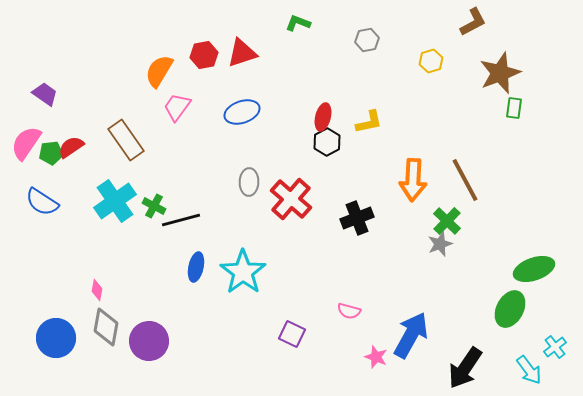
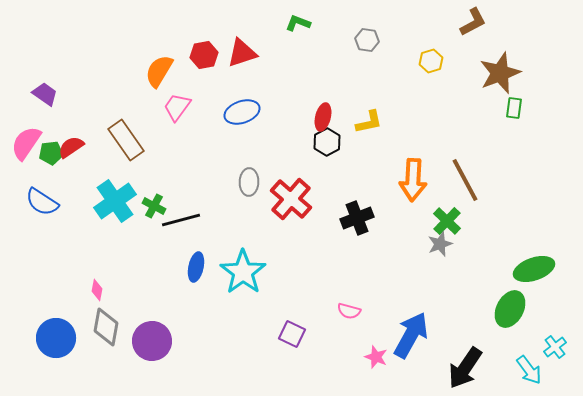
gray hexagon at (367, 40): rotated 20 degrees clockwise
purple circle at (149, 341): moved 3 px right
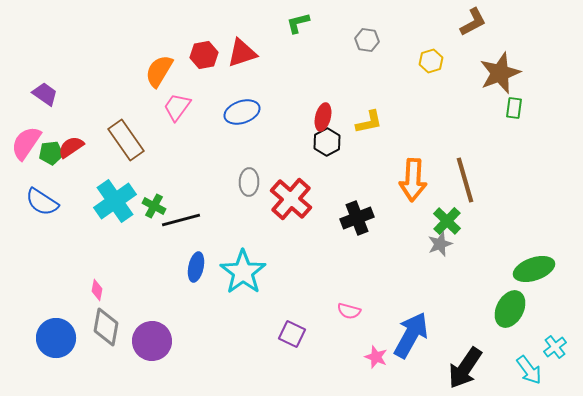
green L-shape at (298, 23): rotated 35 degrees counterclockwise
brown line at (465, 180): rotated 12 degrees clockwise
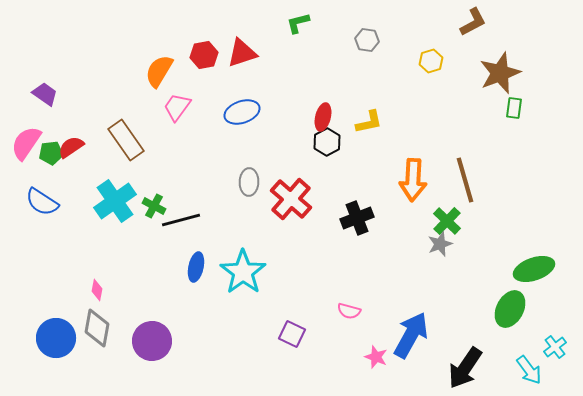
gray diamond at (106, 327): moved 9 px left, 1 px down
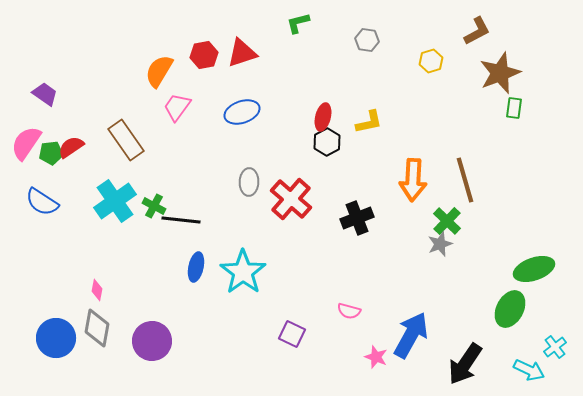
brown L-shape at (473, 22): moved 4 px right, 9 px down
black line at (181, 220): rotated 21 degrees clockwise
black arrow at (465, 368): moved 4 px up
cyan arrow at (529, 370): rotated 28 degrees counterclockwise
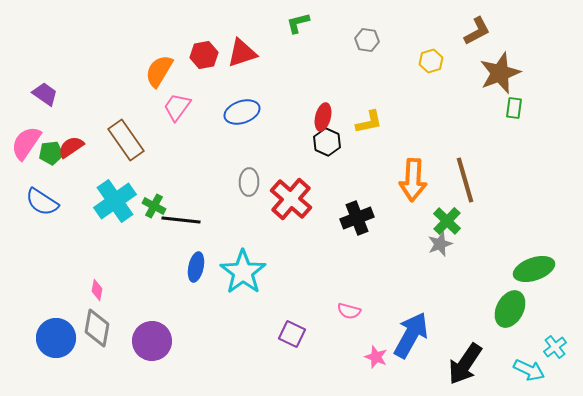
black hexagon at (327, 142): rotated 8 degrees counterclockwise
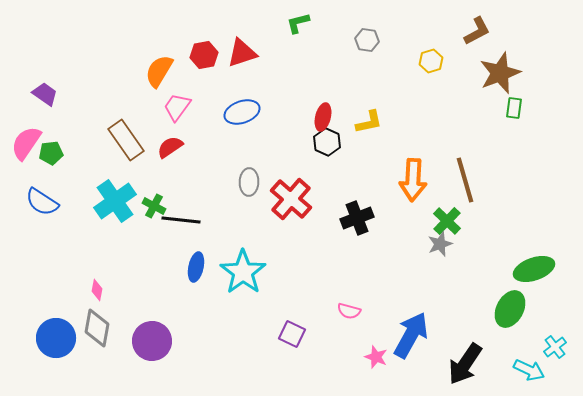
red semicircle at (71, 147): moved 99 px right
